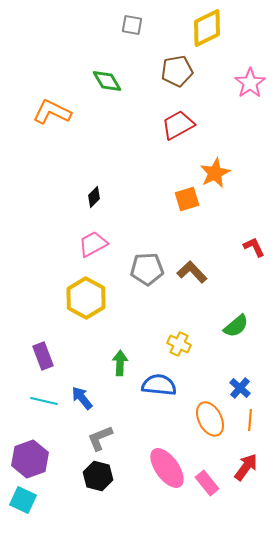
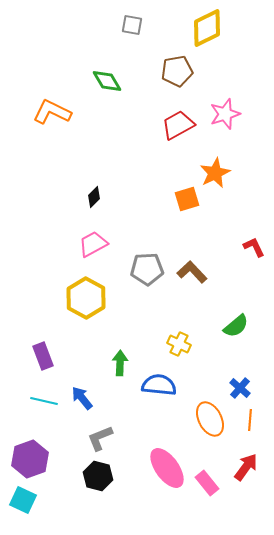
pink star: moved 25 px left, 31 px down; rotated 16 degrees clockwise
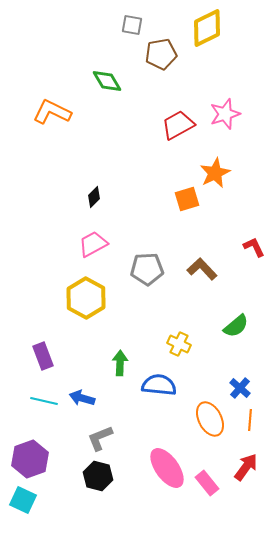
brown pentagon: moved 16 px left, 17 px up
brown L-shape: moved 10 px right, 3 px up
blue arrow: rotated 35 degrees counterclockwise
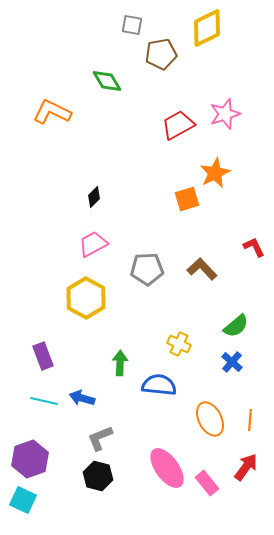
blue cross: moved 8 px left, 26 px up
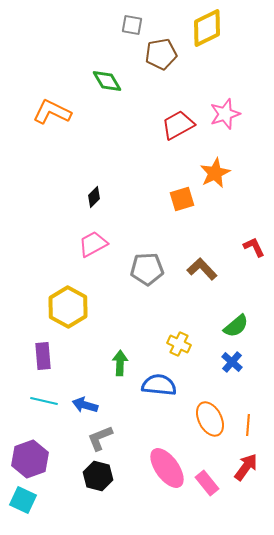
orange square: moved 5 px left
yellow hexagon: moved 18 px left, 9 px down
purple rectangle: rotated 16 degrees clockwise
blue arrow: moved 3 px right, 7 px down
orange line: moved 2 px left, 5 px down
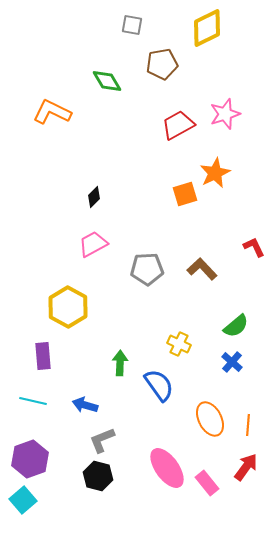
brown pentagon: moved 1 px right, 10 px down
orange square: moved 3 px right, 5 px up
blue semicircle: rotated 48 degrees clockwise
cyan line: moved 11 px left
gray L-shape: moved 2 px right, 2 px down
cyan square: rotated 24 degrees clockwise
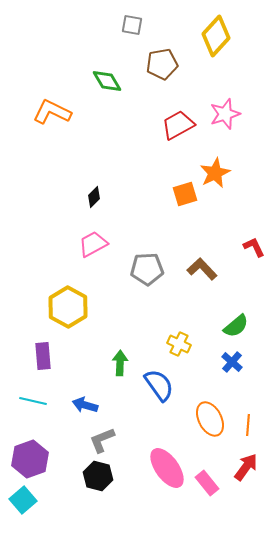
yellow diamond: moved 9 px right, 8 px down; rotated 21 degrees counterclockwise
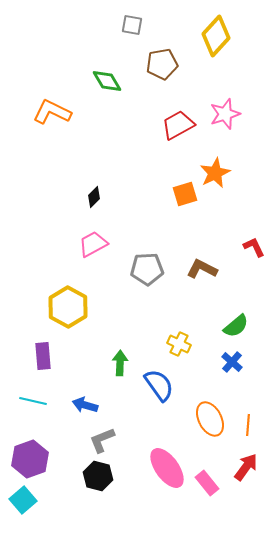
brown L-shape: rotated 20 degrees counterclockwise
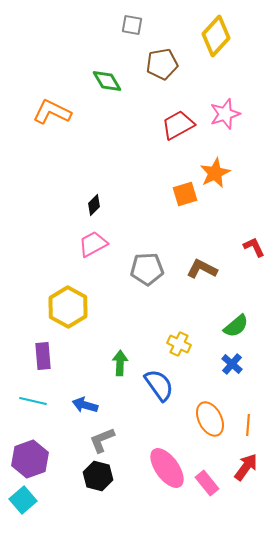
black diamond: moved 8 px down
blue cross: moved 2 px down
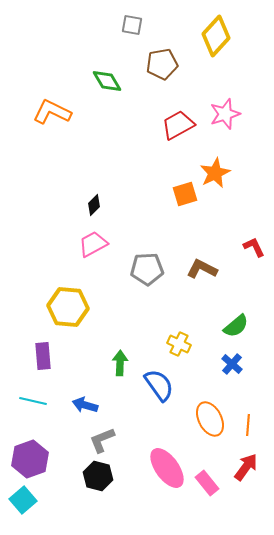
yellow hexagon: rotated 24 degrees counterclockwise
